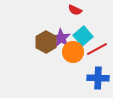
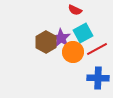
cyan square: moved 3 px up; rotated 12 degrees clockwise
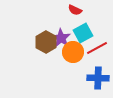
red line: moved 1 px up
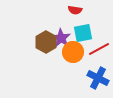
red semicircle: rotated 16 degrees counterclockwise
cyan square: rotated 18 degrees clockwise
red line: moved 2 px right, 1 px down
blue cross: rotated 25 degrees clockwise
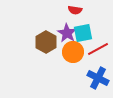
purple star: moved 6 px right, 5 px up
red line: moved 1 px left
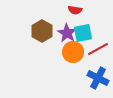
brown hexagon: moved 4 px left, 11 px up
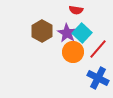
red semicircle: moved 1 px right
cyan square: moved 1 px left; rotated 36 degrees counterclockwise
red line: rotated 20 degrees counterclockwise
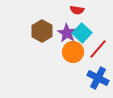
red semicircle: moved 1 px right
